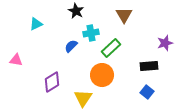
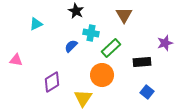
cyan cross: rotated 21 degrees clockwise
black rectangle: moved 7 px left, 4 px up
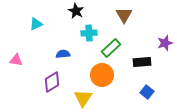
cyan cross: moved 2 px left; rotated 14 degrees counterclockwise
blue semicircle: moved 8 px left, 8 px down; rotated 40 degrees clockwise
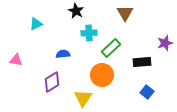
brown triangle: moved 1 px right, 2 px up
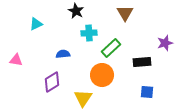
blue square: rotated 32 degrees counterclockwise
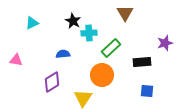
black star: moved 3 px left, 10 px down
cyan triangle: moved 4 px left, 1 px up
blue square: moved 1 px up
